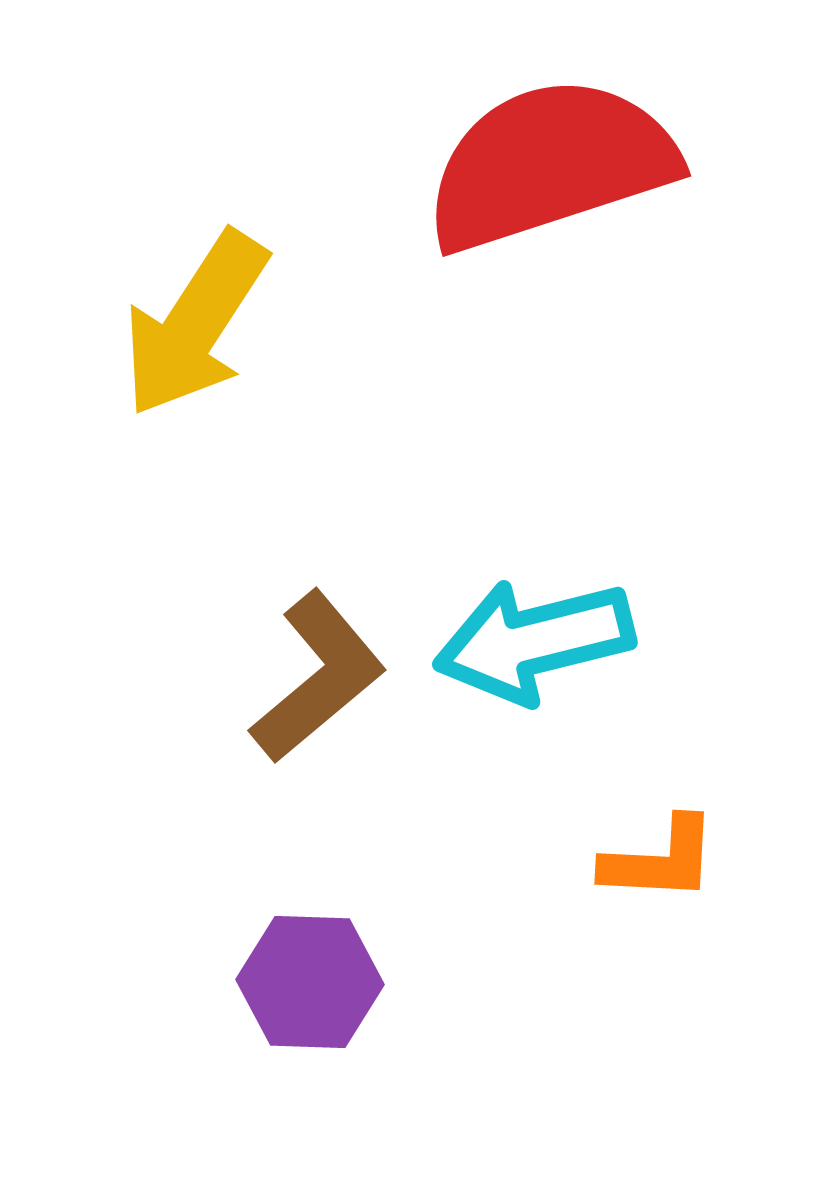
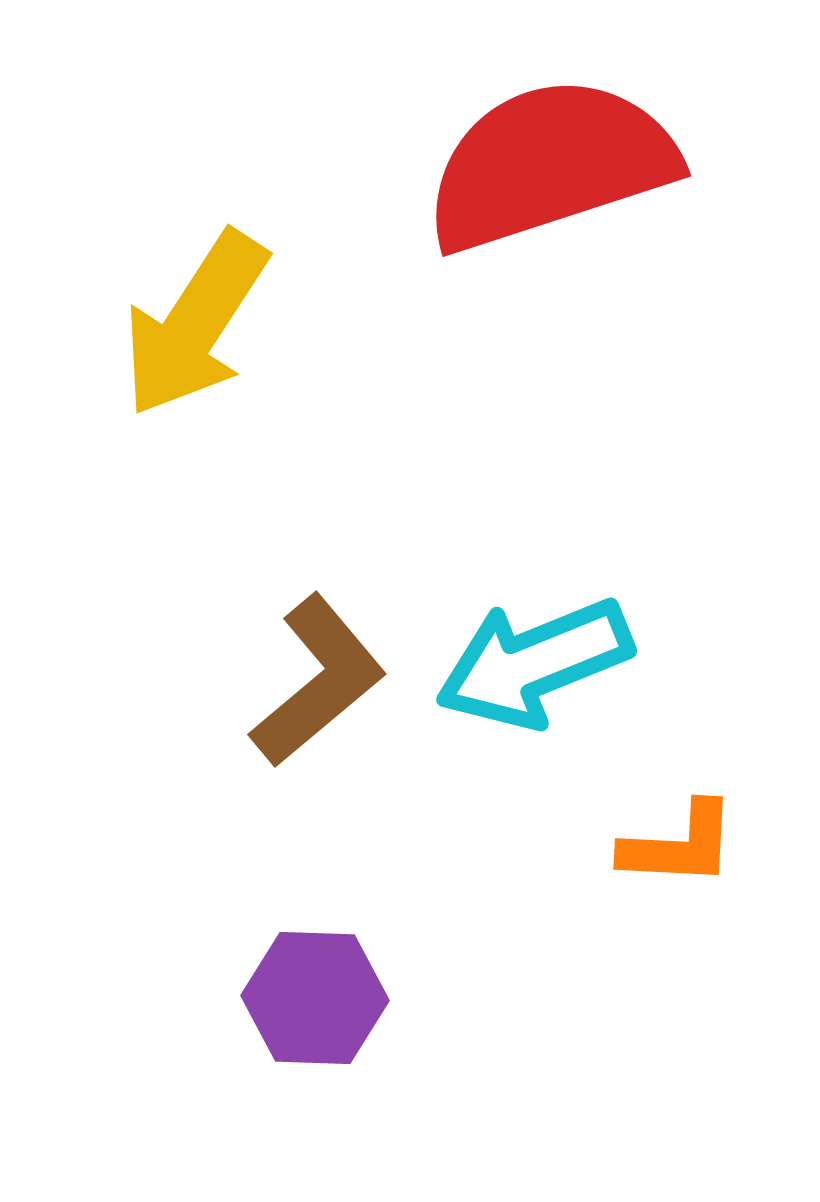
cyan arrow: moved 22 px down; rotated 8 degrees counterclockwise
brown L-shape: moved 4 px down
orange L-shape: moved 19 px right, 15 px up
purple hexagon: moved 5 px right, 16 px down
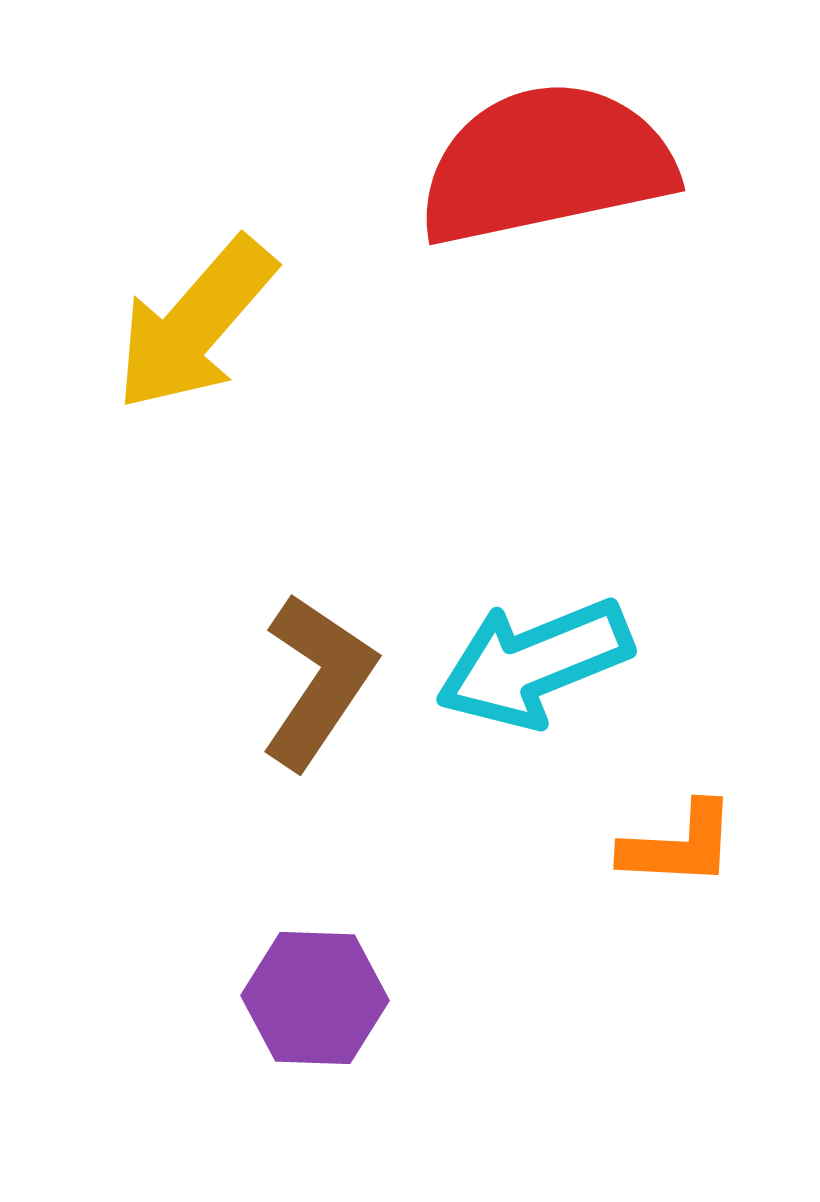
red semicircle: moved 4 px left; rotated 6 degrees clockwise
yellow arrow: rotated 8 degrees clockwise
brown L-shape: rotated 16 degrees counterclockwise
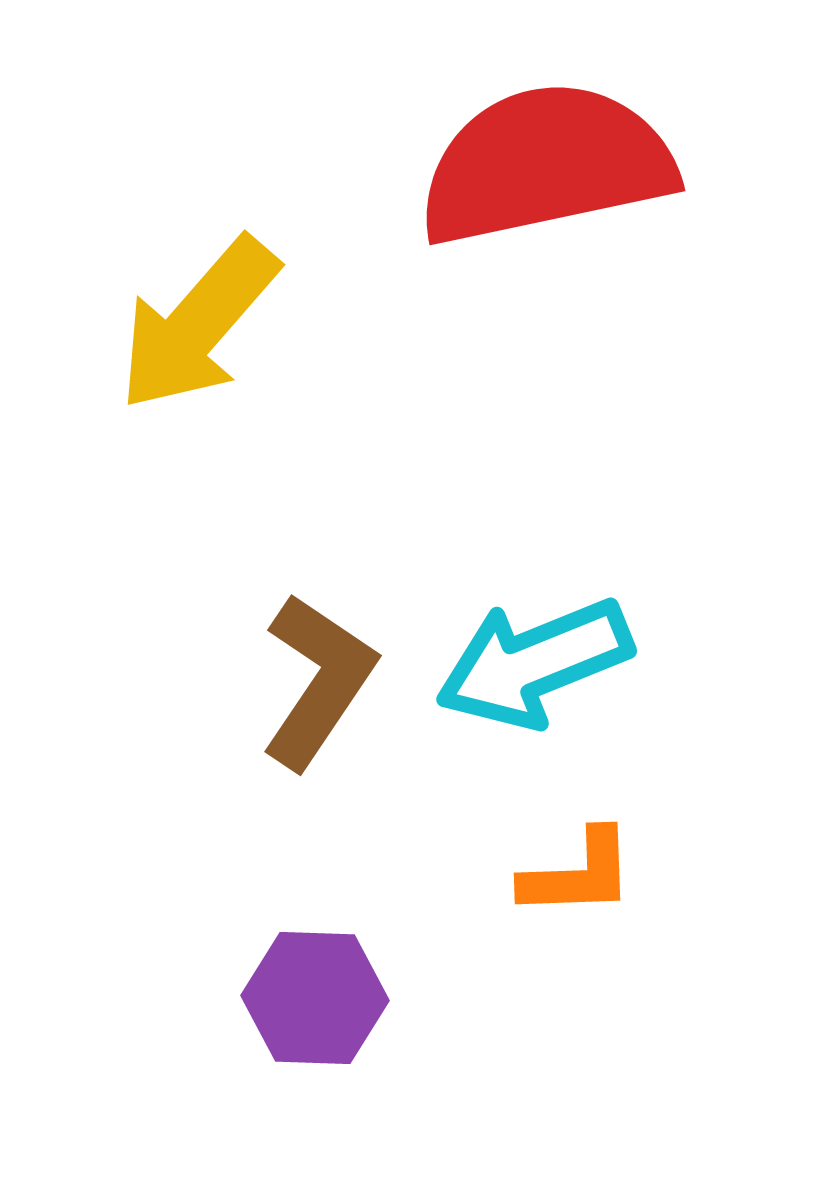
yellow arrow: moved 3 px right
orange L-shape: moved 101 px left, 29 px down; rotated 5 degrees counterclockwise
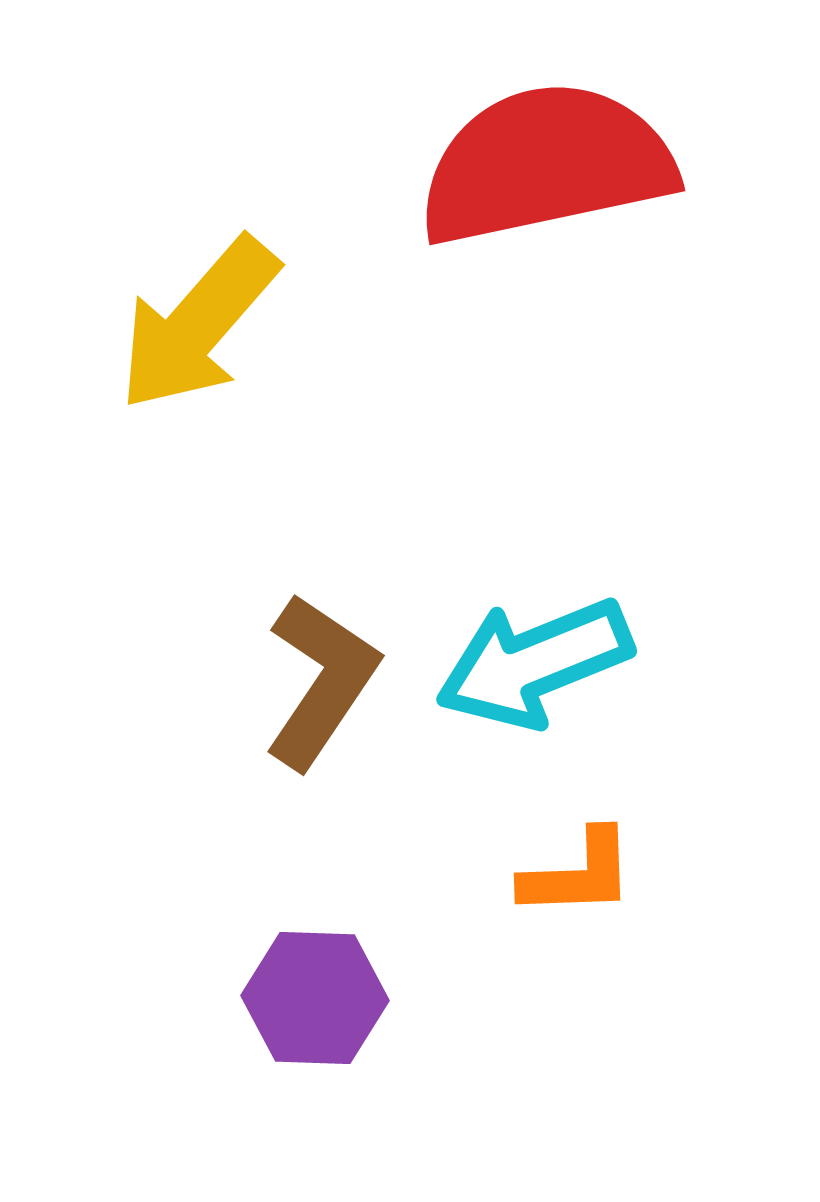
brown L-shape: moved 3 px right
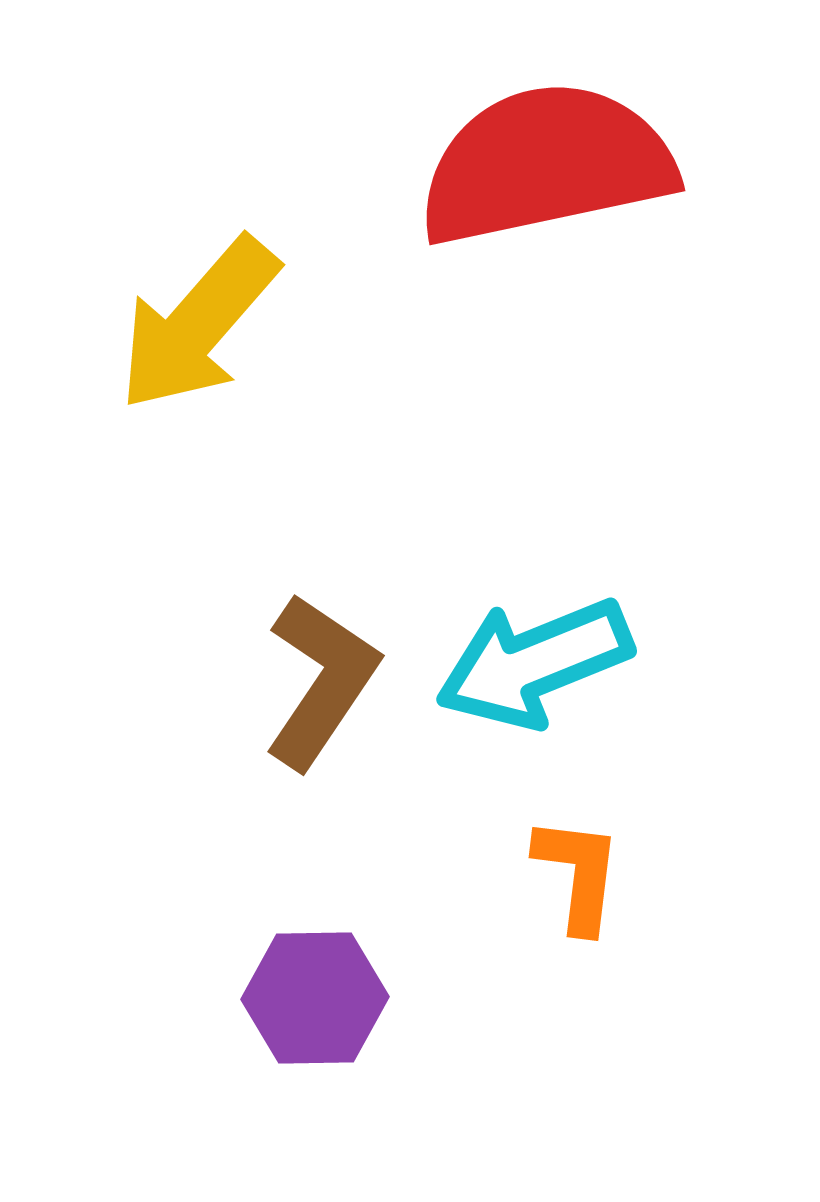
orange L-shape: rotated 81 degrees counterclockwise
purple hexagon: rotated 3 degrees counterclockwise
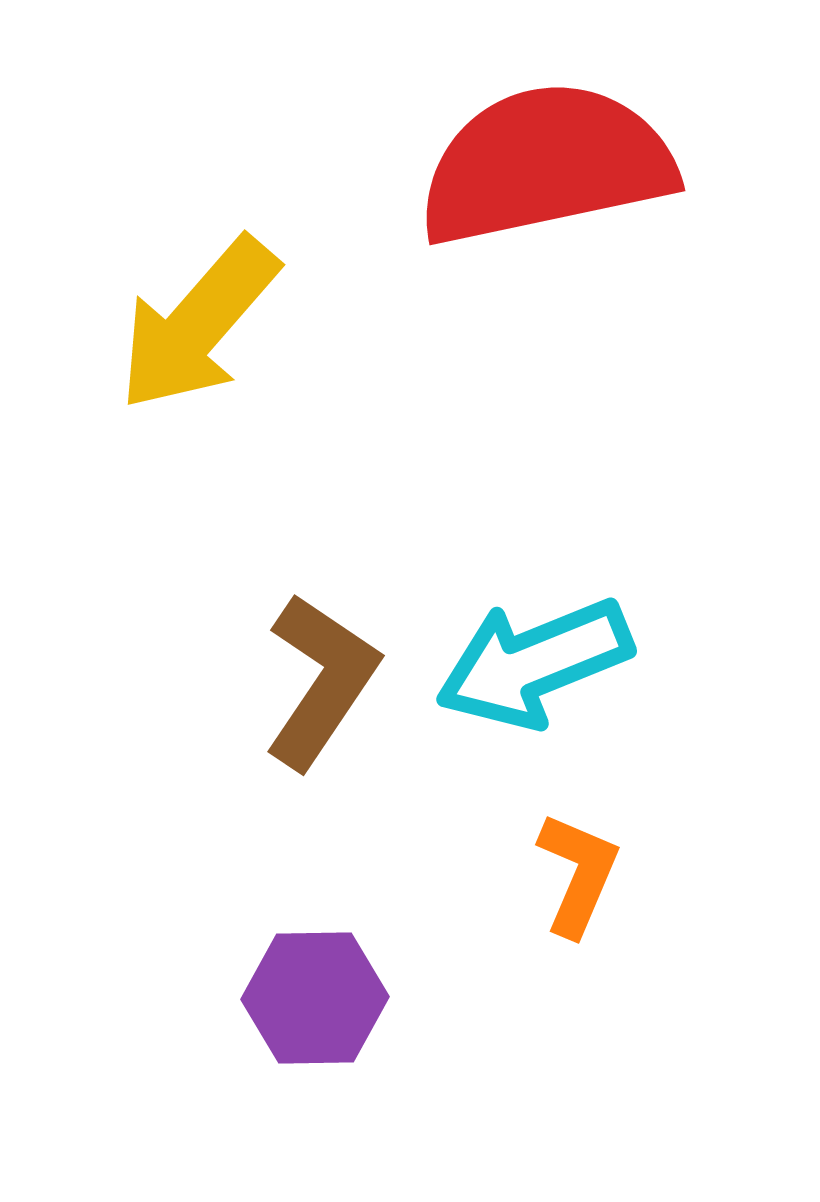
orange L-shape: rotated 16 degrees clockwise
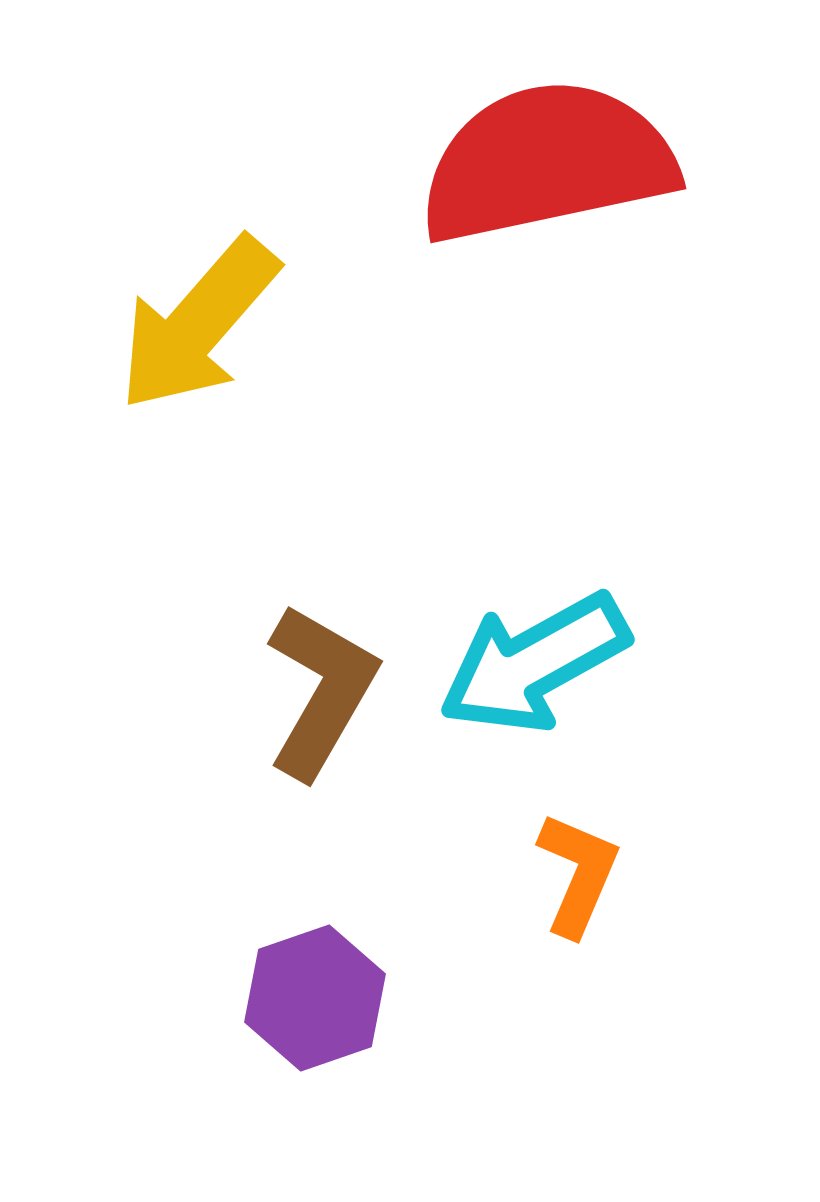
red semicircle: moved 1 px right, 2 px up
cyan arrow: rotated 7 degrees counterclockwise
brown L-shape: moved 10 px down; rotated 4 degrees counterclockwise
purple hexagon: rotated 18 degrees counterclockwise
